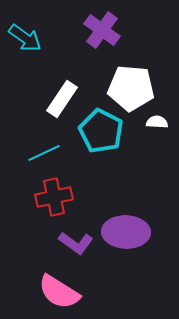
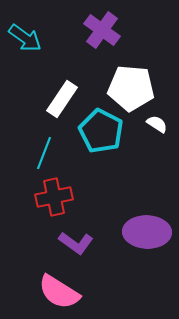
white semicircle: moved 2 px down; rotated 30 degrees clockwise
cyan line: rotated 44 degrees counterclockwise
purple ellipse: moved 21 px right
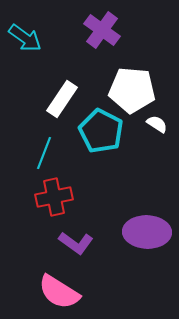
white pentagon: moved 1 px right, 2 px down
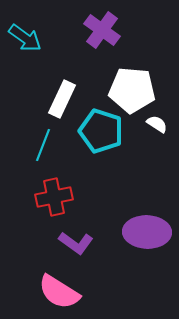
white rectangle: rotated 9 degrees counterclockwise
cyan pentagon: rotated 9 degrees counterclockwise
cyan line: moved 1 px left, 8 px up
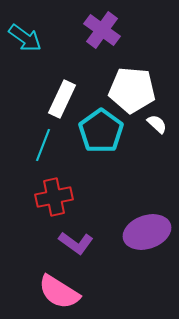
white semicircle: rotated 10 degrees clockwise
cyan pentagon: rotated 18 degrees clockwise
purple ellipse: rotated 21 degrees counterclockwise
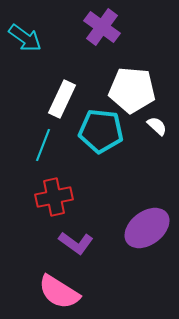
purple cross: moved 3 px up
white semicircle: moved 2 px down
cyan pentagon: rotated 30 degrees counterclockwise
purple ellipse: moved 4 px up; rotated 18 degrees counterclockwise
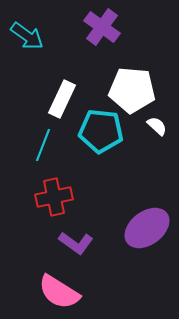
cyan arrow: moved 2 px right, 2 px up
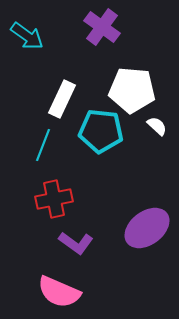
red cross: moved 2 px down
pink semicircle: rotated 9 degrees counterclockwise
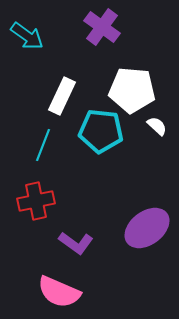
white rectangle: moved 3 px up
red cross: moved 18 px left, 2 px down
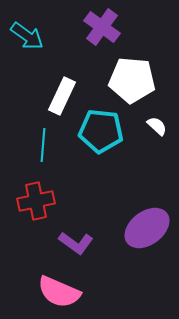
white pentagon: moved 10 px up
cyan line: rotated 16 degrees counterclockwise
